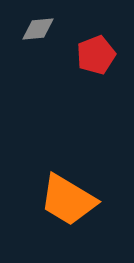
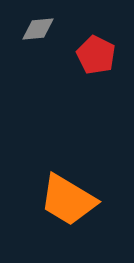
red pentagon: rotated 24 degrees counterclockwise
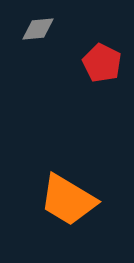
red pentagon: moved 6 px right, 8 px down
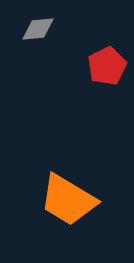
red pentagon: moved 5 px right, 3 px down; rotated 18 degrees clockwise
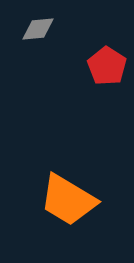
red pentagon: rotated 12 degrees counterclockwise
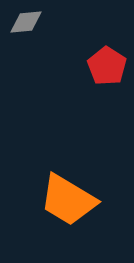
gray diamond: moved 12 px left, 7 px up
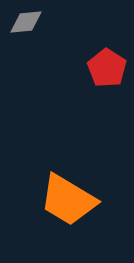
red pentagon: moved 2 px down
